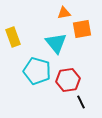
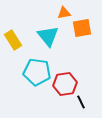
orange square: moved 1 px up
yellow rectangle: moved 3 px down; rotated 12 degrees counterclockwise
cyan triangle: moved 8 px left, 7 px up
cyan pentagon: moved 1 px down; rotated 8 degrees counterclockwise
red hexagon: moved 3 px left, 4 px down
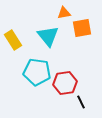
red hexagon: moved 1 px up
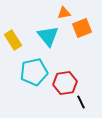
orange square: rotated 12 degrees counterclockwise
cyan pentagon: moved 3 px left; rotated 20 degrees counterclockwise
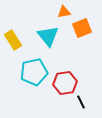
orange triangle: moved 1 px up
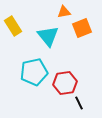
yellow rectangle: moved 14 px up
black line: moved 2 px left, 1 px down
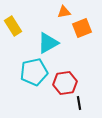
cyan triangle: moved 7 px down; rotated 40 degrees clockwise
black line: rotated 16 degrees clockwise
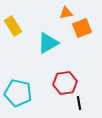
orange triangle: moved 2 px right, 1 px down
cyan pentagon: moved 16 px left, 21 px down; rotated 24 degrees clockwise
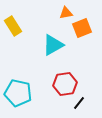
cyan triangle: moved 5 px right, 2 px down
red hexagon: moved 1 px down
black line: rotated 48 degrees clockwise
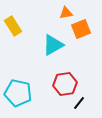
orange square: moved 1 px left, 1 px down
